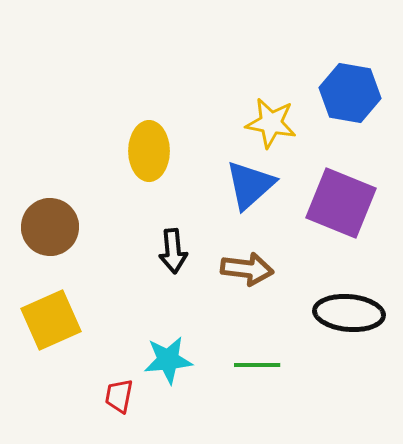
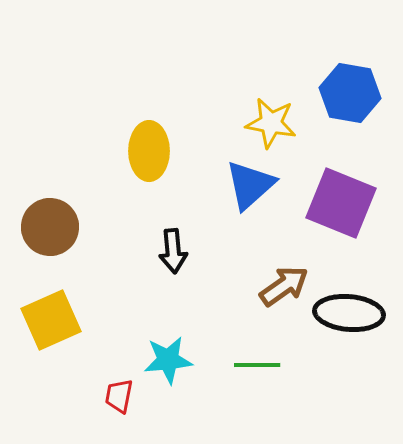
brown arrow: moved 37 px right, 17 px down; rotated 42 degrees counterclockwise
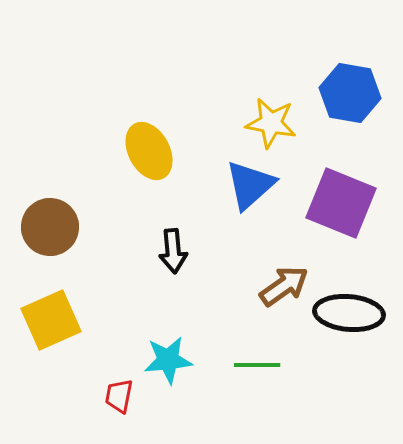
yellow ellipse: rotated 28 degrees counterclockwise
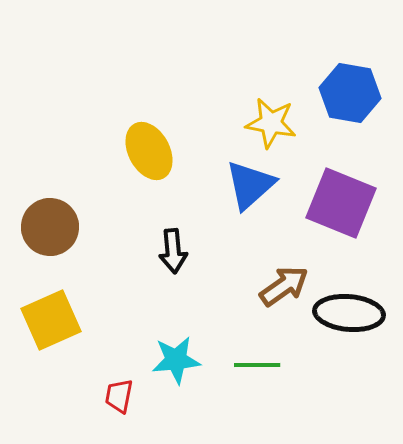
cyan star: moved 8 px right
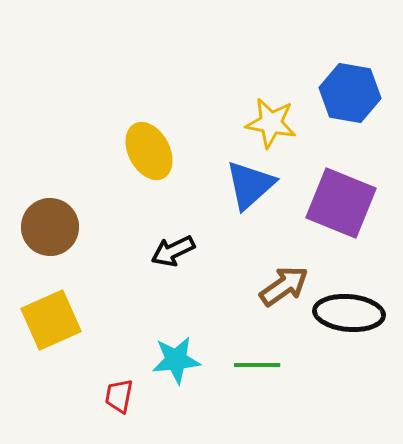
black arrow: rotated 69 degrees clockwise
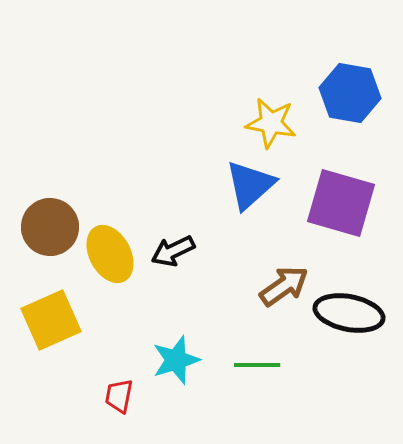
yellow ellipse: moved 39 px left, 103 px down
purple square: rotated 6 degrees counterclockwise
black ellipse: rotated 6 degrees clockwise
cyan star: rotated 12 degrees counterclockwise
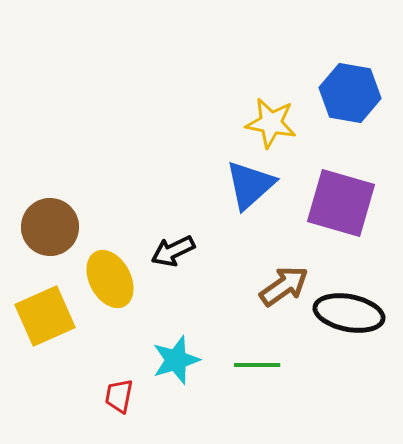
yellow ellipse: moved 25 px down
yellow square: moved 6 px left, 4 px up
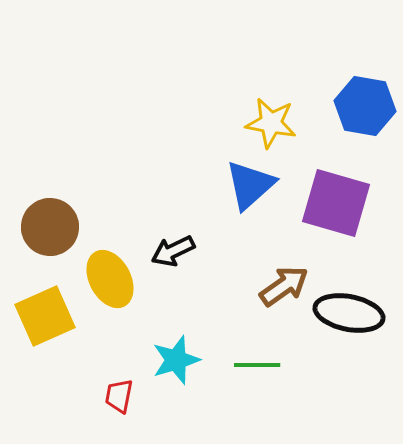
blue hexagon: moved 15 px right, 13 px down
purple square: moved 5 px left
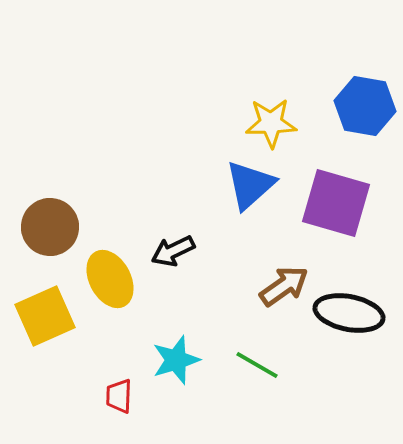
yellow star: rotated 12 degrees counterclockwise
green line: rotated 30 degrees clockwise
red trapezoid: rotated 9 degrees counterclockwise
